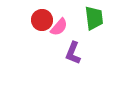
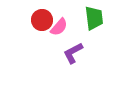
purple L-shape: rotated 40 degrees clockwise
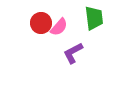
red circle: moved 1 px left, 3 px down
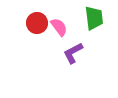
red circle: moved 4 px left
pink semicircle: rotated 78 degrees counterclockwise
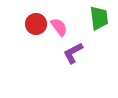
green trapezoid: moved 5 px right
red circle: moved 1 px left, 1 px down
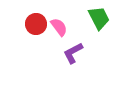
green trapezoid: rotated 20 degrees counterclockwise
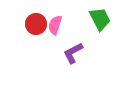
green trapezoid: moved 1 px right, 1 px down
pink semicircle: moved 4 px left, 2 px up; rotated 126 degrees counterclockwise
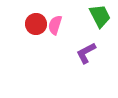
green trapezoid: moved 3 px up
purple L-shape: moved 13 px right
